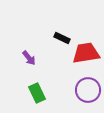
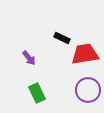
red trapezoid: moved 1 px left, 1 px down
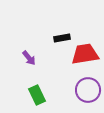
black rectangle: rotated 35 degrees counterclockwise
green rectangle: moved 2 px down
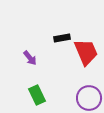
red trapezoid: moved 1 px right, 2 px up; rotated 76 degrees clockwise
purple arrow: moved 1 px right
purple circle: moved 1 px right, 8 px down
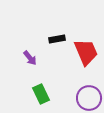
black rectangle: moved 5 px left, 1 px down
green rectangle: moved 4 px right, 1 px up
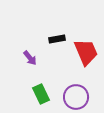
purple circle: moved 13 px left, 1 px up
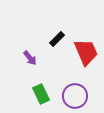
black rectangle: rotated 35 degrees counterclockwise
purple circle: moved 1 px left, 1 px up
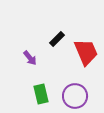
green rectangle: rotated 12 degrees clockwise
